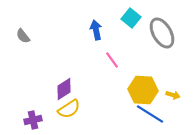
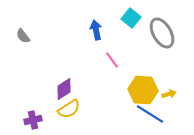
yellow arrow: moved 4 px left, 1 px up; rotated 32 degrees counterclockwise
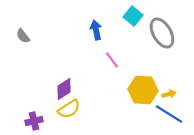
cyan square: moved 2 px right, 2 px up
blue line: moved 19 px right
purple cross: moved 1 px right, 1 px down
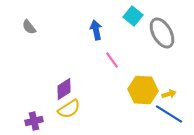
gray semicircle: moved 6 px right, 9 px up
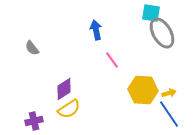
cyan square: moved 18 px right, 3 px up; rotated 30 degrees counterclockwise
gray semicircle: moved 3 px right, 21 px down
yellow arrow: moved 1 px up
blue line: rotated 24 degrees clockwise
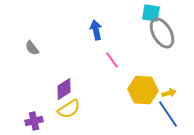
blue line: moved 1 px left
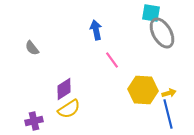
blue line: rotated 20 degrees clockwise
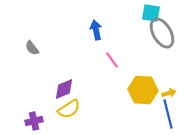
purple diamond: rotated 10 degrees clockwise
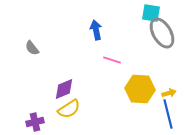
pink line: rotated 36 degrees counterclockwise
yellow hexagon: moved 3 px left, 1 px up
purple cross: moved 1 px right, 1 px down
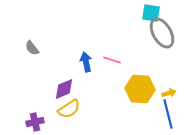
blue arrow: moved 10 px left, 32 px down
